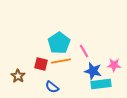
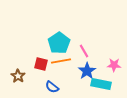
blue star: moved 6 px left; rotated 24 degrees clockwise
cyan rectangle: rotated 18 degrees clockwise
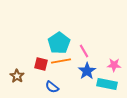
brown star: moved 1 px left
cyan rectangle: moved 6 px right
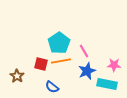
blue star: rotated 12 degrees clockwise
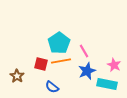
pink star: rotated 24 degrees clockwise
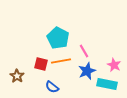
cyan pentagon: moved 1 px left, 5 px up; rotated 10 degrees counterclockwise
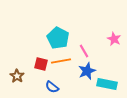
pink star: moved 26 px up
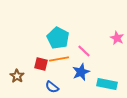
pink star: moved 3 px right, 1 px up
pink line: rotated 16 degrees counterclockwise
orange line: moved 2 px left, 2 px up
blue star: moved 6 px left, 1 px down
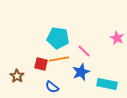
cyan pentagon: rotated 20 degrees counterclockwise
